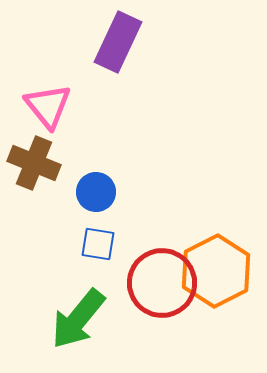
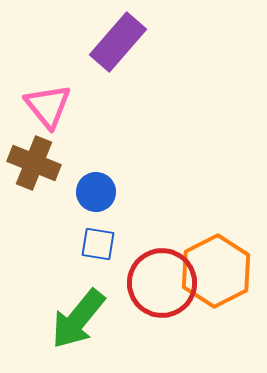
purple rectangle: rotated 16 degrees clockwise
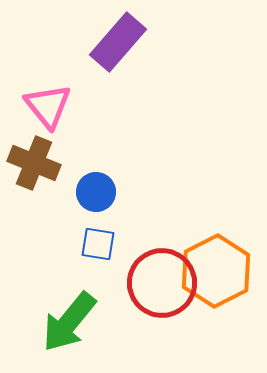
green arrow: moved 9 px left, 3 px down
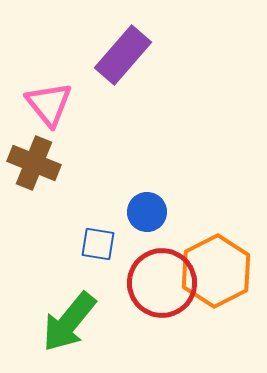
purple rectangle: moved 5 px right, 13 px down
pink triangle: moved 1 px right, 2 px up
blue circle: moved 51 px right, 20 px down
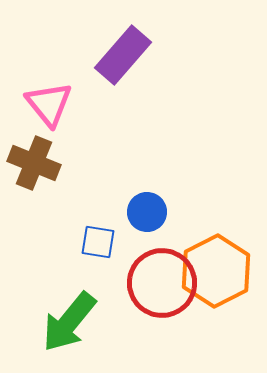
blue square: moved 2 px up
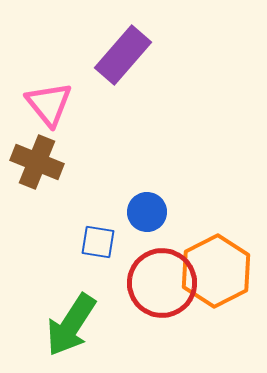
brown cross: moved 3 px right, 1 px up
green arrow: moved 2 px right, 3 px down; rotated 6 degrees counterclockwise
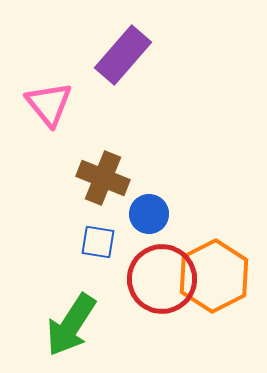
brown cross: moved 66 px right, 16 px down
blue circle: moved 2 px right, 2 px down
orange hexagon: moved 2 px left, 5 px down
red circle: moved 4 px up
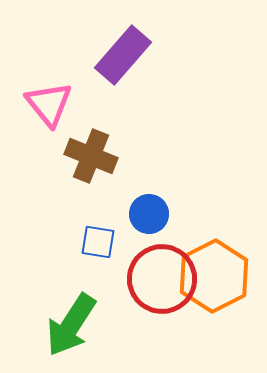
brown cross: moved 12 px left, 22 px up
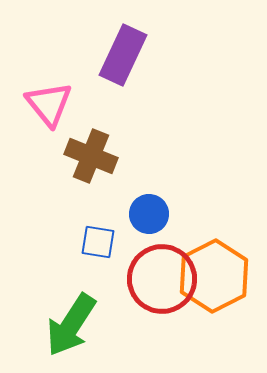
purple rectangle: rotated 16 degrees counterclockwise
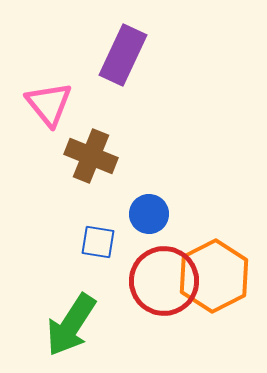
red circle: moved 2 px right, 2 px down
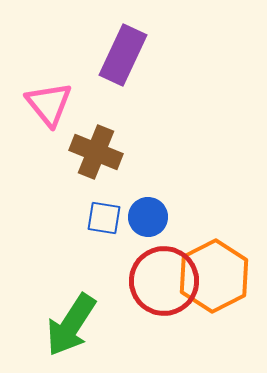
brown cross: moved 5 px right, 4 px up
blue circle: moved 1 px left, 3 px down
blue square: moved 6 px right, 24 px up
